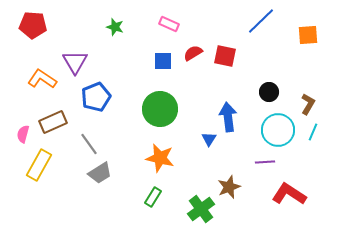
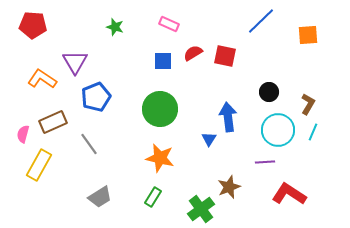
gray trapezoid: moved 24 px down
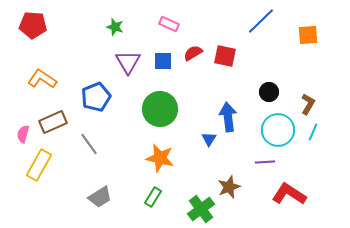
purple triangle: moved 53 px right
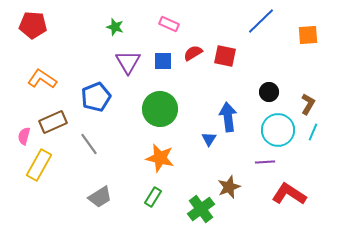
pink semicircle: moved 1 px right, 2 px down
